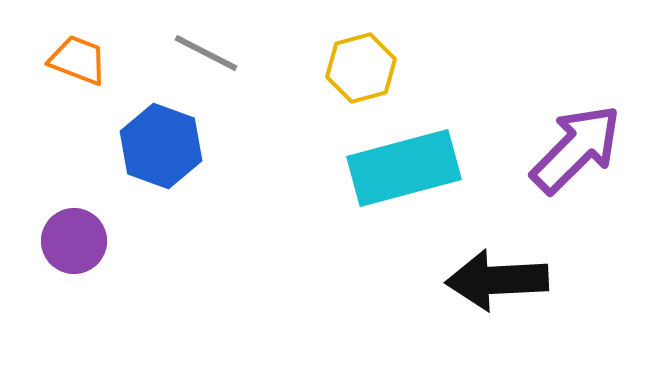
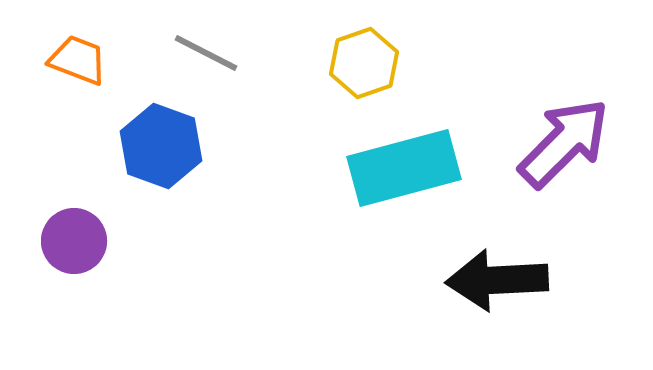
yellow hexagon: moved 3 px right, 5 px up; rotated 4 degrees counterclockwise
purple arrow: moved 12 px left, 6 px up
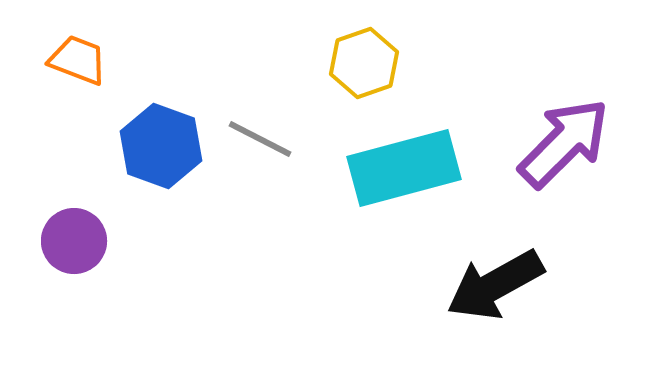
gray line: moved 54 px right, 86 px down
black arrow: moved 2 px left, 5 px down; rotated 26 degrees counterclockwise
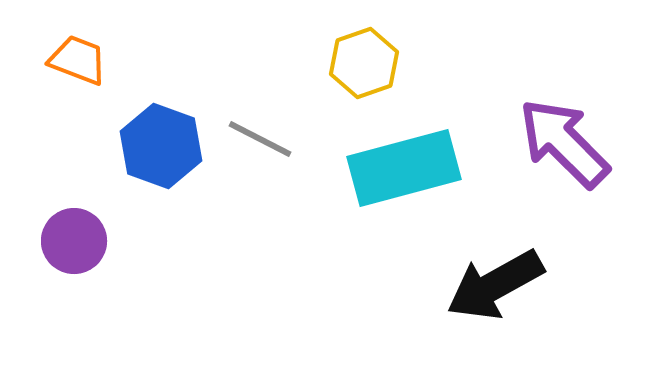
purple arrow: rotated 90 degrees counterclockwise
